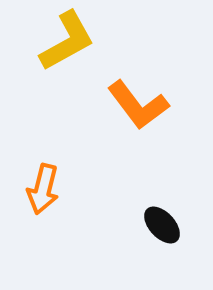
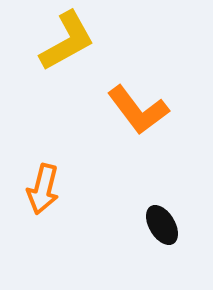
orange L-shape: moved 5 px down
black ellipse: rotated 12 degrees clockwise
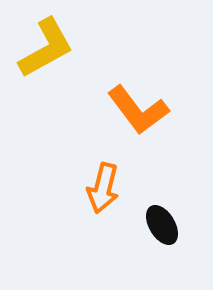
yellow L-shape: moved 21 px left, 7 px down
orange arrow: moved 60 px right, 1 px up
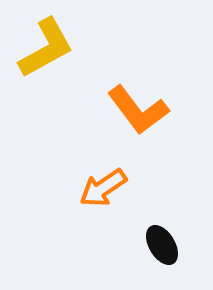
orange arrow: rotated 42 degrees clockwise
black ellipse: moved 20 px down
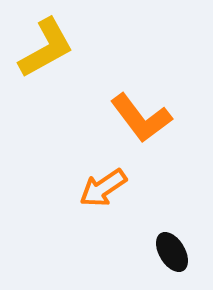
orange L-shape: moved 3 px right, 8 px down
black ellipse: moved 10 px right, 7 px down
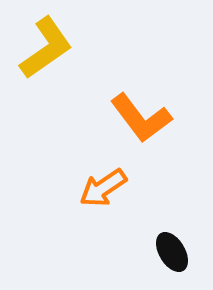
yellow L-shape: rotated 6 degrees counterclockwise
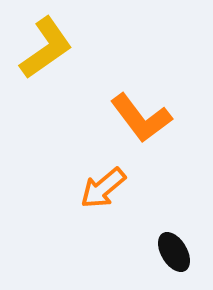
orange arrow: rotated 6 degrees counterclockwise
black ellipse: moved 2 px right
